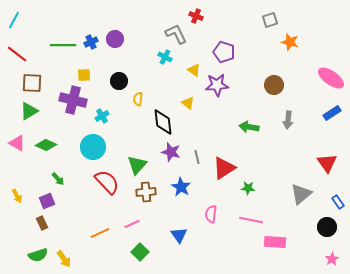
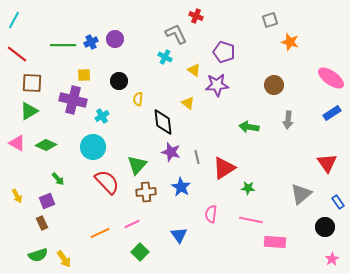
black circle at (327, 227): moved 2 px left
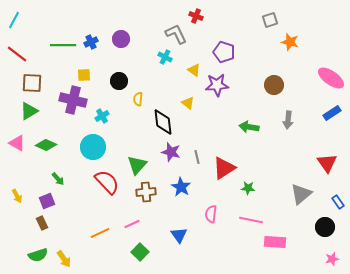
purple circle at (115, 39): moved 6 px right
pink star at (332, 259): rotated 16 degrees clockwise
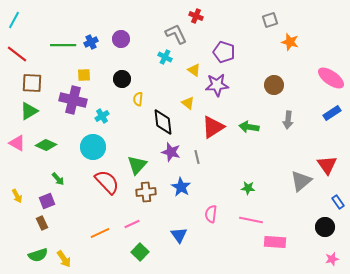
black circle at (119, 81): moved 3 px right, 2 px up
red triangle at (327, 163): moved 2 px down
red triangle at (224, 168): moved 11 px left, 41 px up
gray triangle at (301, 194): moved 13 px up
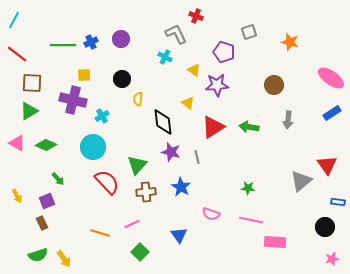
gray square at (270, 20): moved 21 px left, 12 px down
blue rectangle at (338, 202): rotated 48 degrees counterclockwise
pink semicircle at (211, 214): rotated 78 degrees counterclockwise
orange line at (100, 233): rotated 42 degrees clockwise
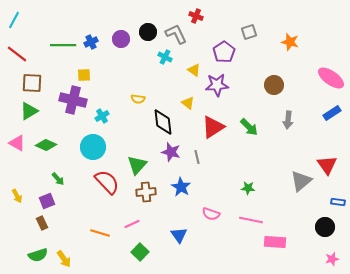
purple pentagon at (224, 52): rotated 20 degrees clockwise
black circle at (122, 79): moved 26 px right, 47 px up
yellow semicircle at (138, 99): rotated 88 degrees counterclockwise
green arrow at (249, 127): rotated 144 degrees counterclockwise
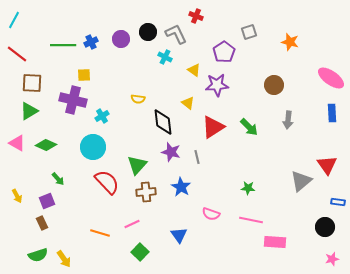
blue rectangle at (332, 113): rotated 60 degrees counterclockwise
